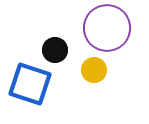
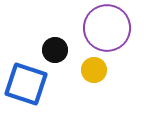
blue square: moved 4 px left
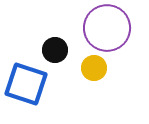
yellow circle: moved 2 px up
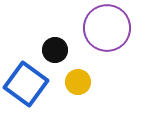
yellow circle: moved 16 px left, 14 px down
blue square: rotated 18 degrees clockwise
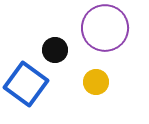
purple circle: moved 2 px left
yellow circle: moved 18 px right
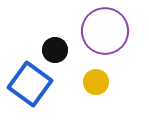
purple circle: moved 3 px down
blue square: moved 4 px right
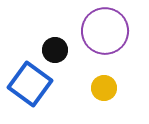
yellow circle: moved 8 px right, 6 px down
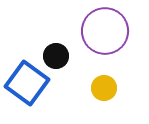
black circle: moved 1 px right, 6 px down
blue square: moved 3 px left, 1 px up
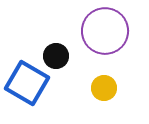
blue square: rotated 6 degrees counterclockwise
